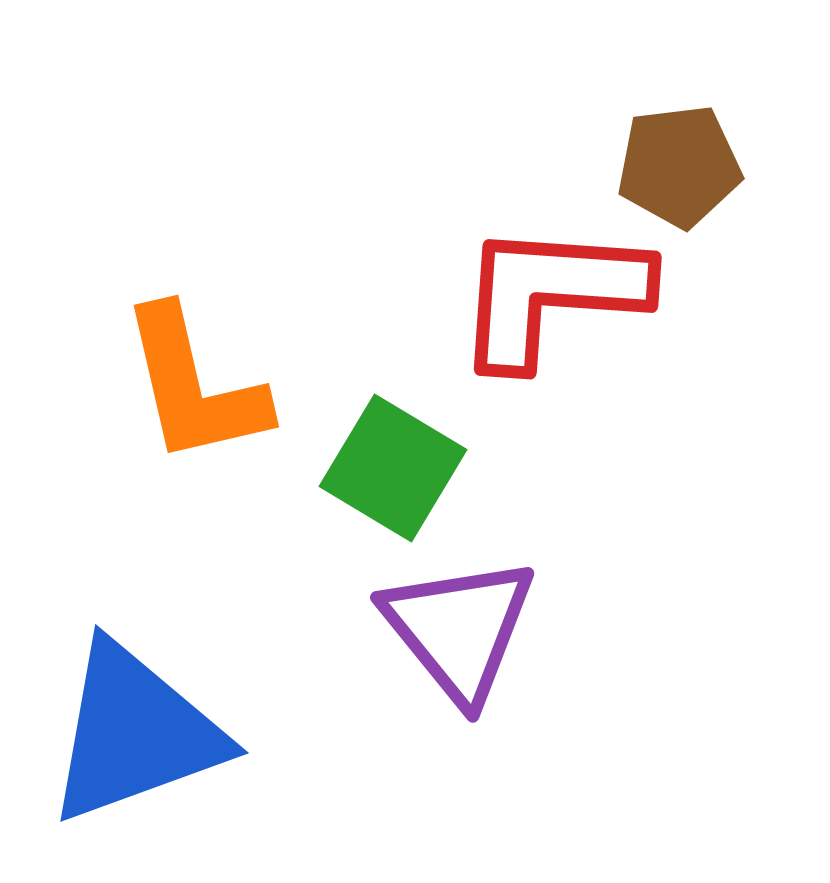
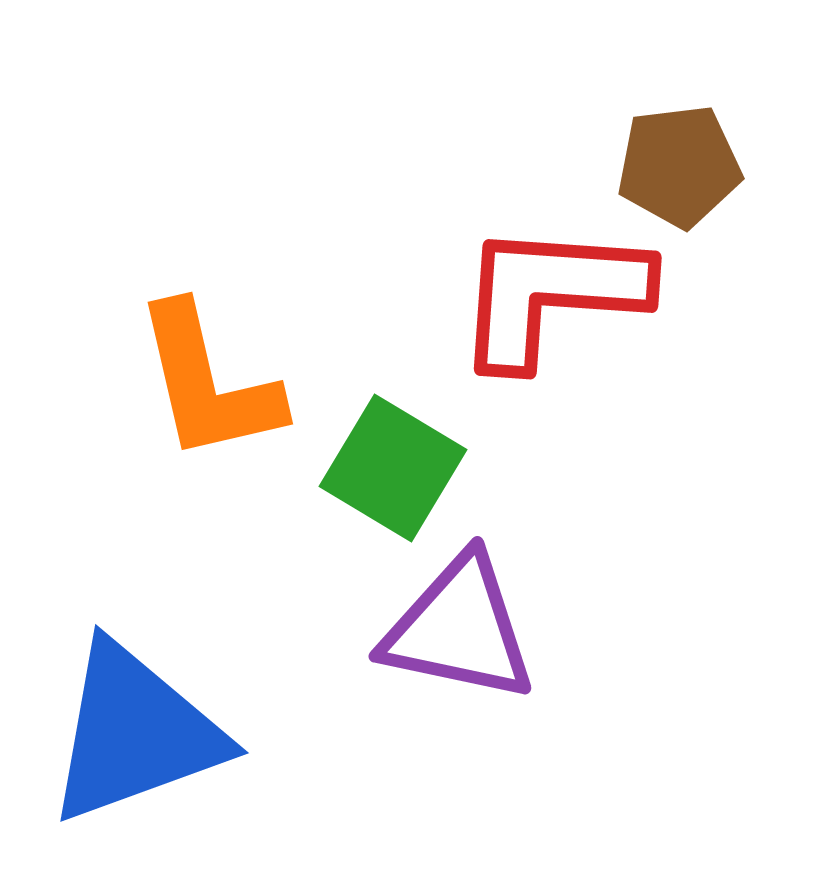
orange L-shape: moved 14 px right, 3 px up
purple triangle: rotated 39 degrees counterclockwise
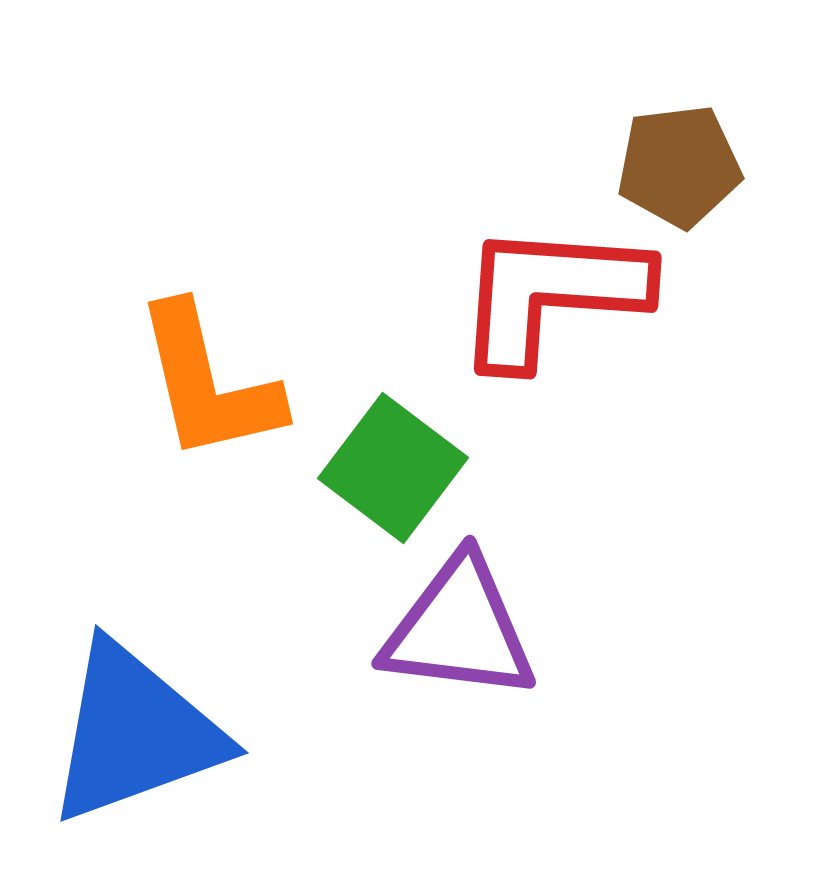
green square: rotated 6 degrees clockwise
purple triangle: rotated 5 degrees counterclockwise
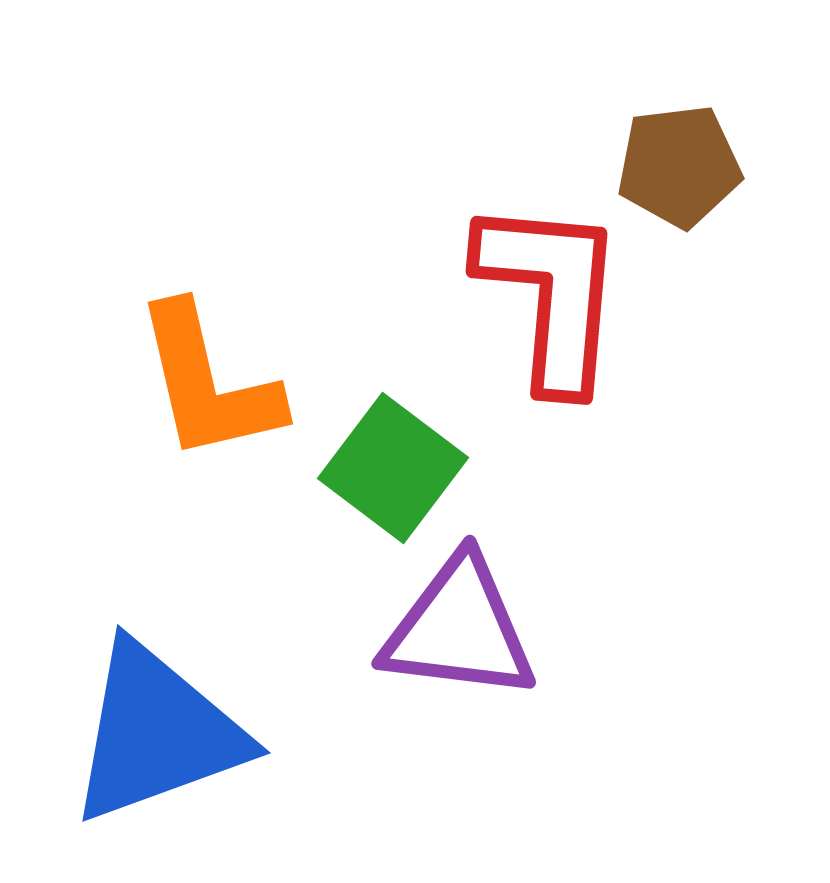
red L-shape: rotated 91 degrees clockwise
blue triangle: moved 22 px right
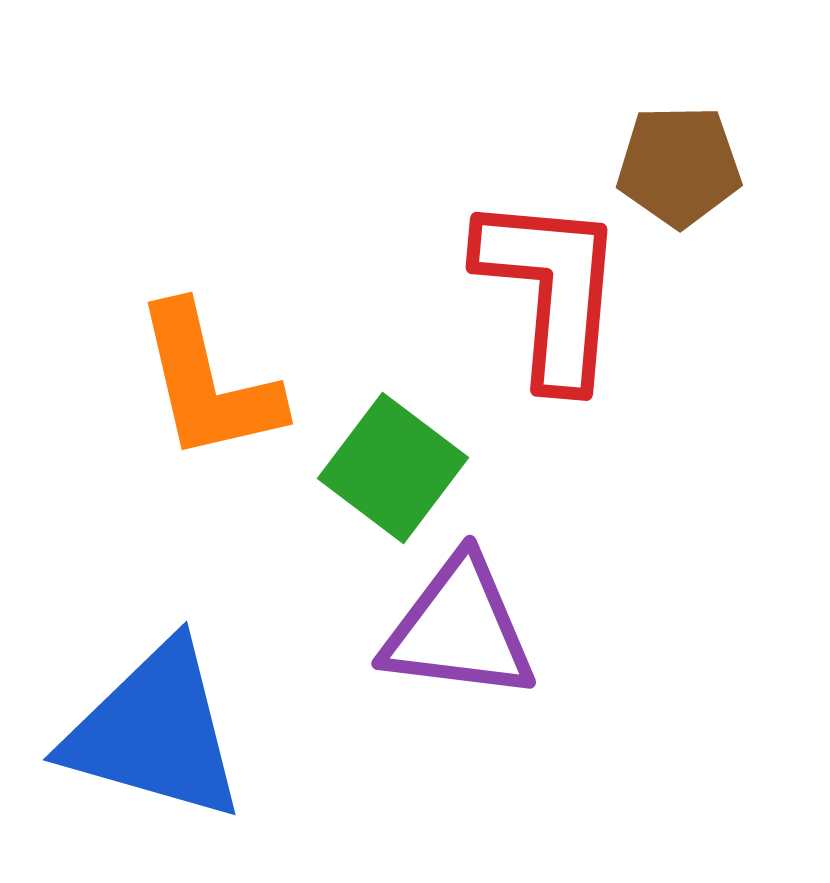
brown pentagon: rotated 6 degrees clockwise
red L-shape: moved 4 px up
blue triangle: moved 2 px left, 1 px up; rotated 36 degrees clockwise
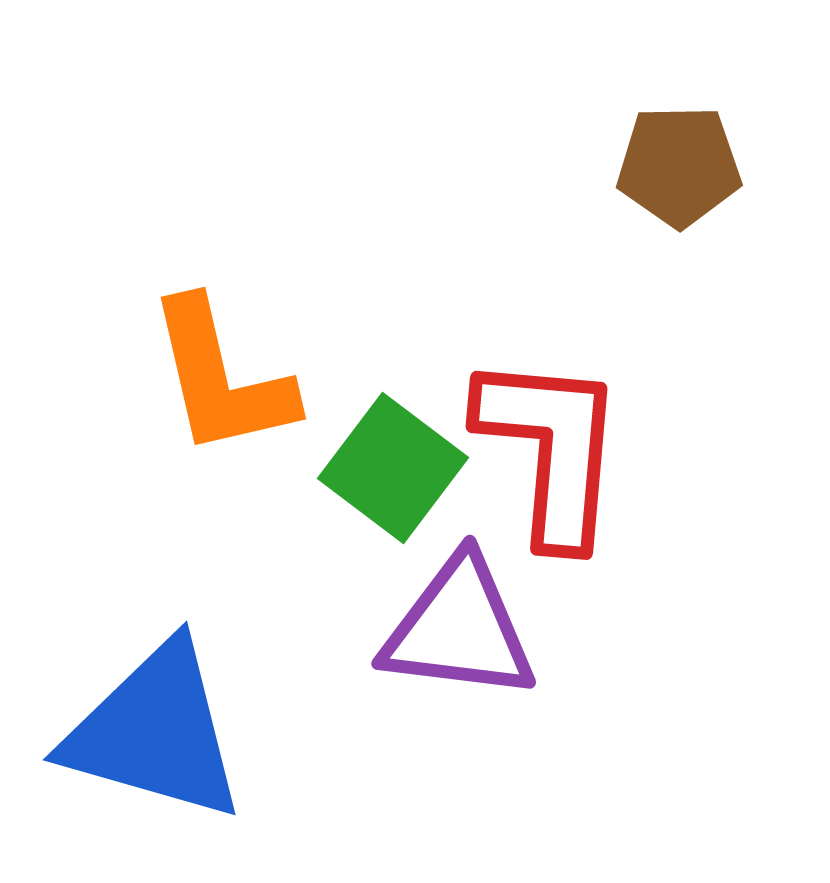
red L-shape: moved 159 px down
orange L-shape: moved 13 px right, 5 px up
